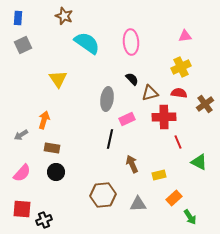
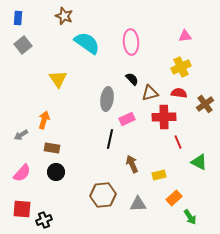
gray square: rotated 12 degrees counterclockwise
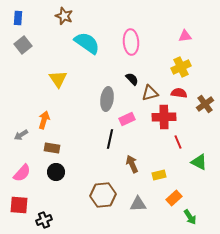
red square: moved 3 px left, 4 px up
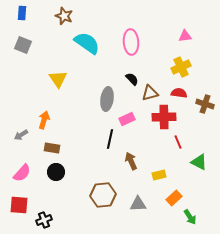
blue rectangle: moved 4 px right, 5 px up
gray square: rotated 30 degrees counterclockwise
brown cross: rotated 36 degrees counterclockwise
brown arrow: moved 1 px left, 3 px up
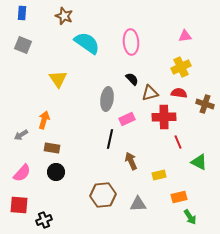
orange rectangle: moved 5 px right, 1 px up; rotated 28 degrees clockwise
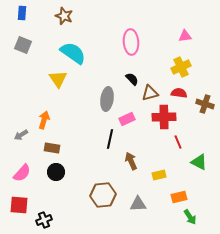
cyan semicircle: moved 14 px left, 10 px down
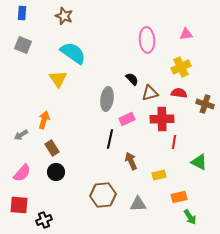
pink triangle: moved 1 px right, 2 px up
pink ellipse: moved 16 px right, 2 px up
red cross: moved 2 px left, 2 px down
red line: moved 4 px left; rotated 32 degrees clockwise
brown rectangle: rotated 49 degrees clockwise
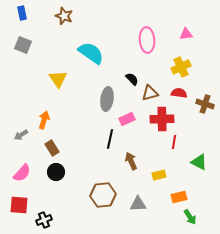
blue rectangle: rotated 16 degrees counterclockwise
cyan semicircle: moved 18 px right
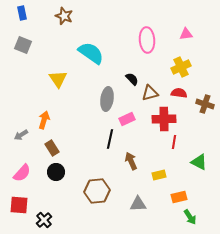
red cross: moved 2 px right
brown hexagon: moved 6 px left, 4 px up
black cross: rotated 21 degrees counterclockwise
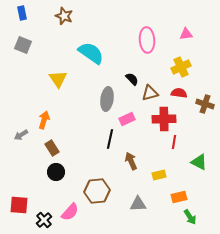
pink semicircle: moved 48 px right, 39 px down
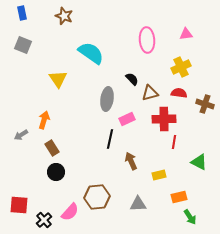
brown hexagon: moved 6 px down
